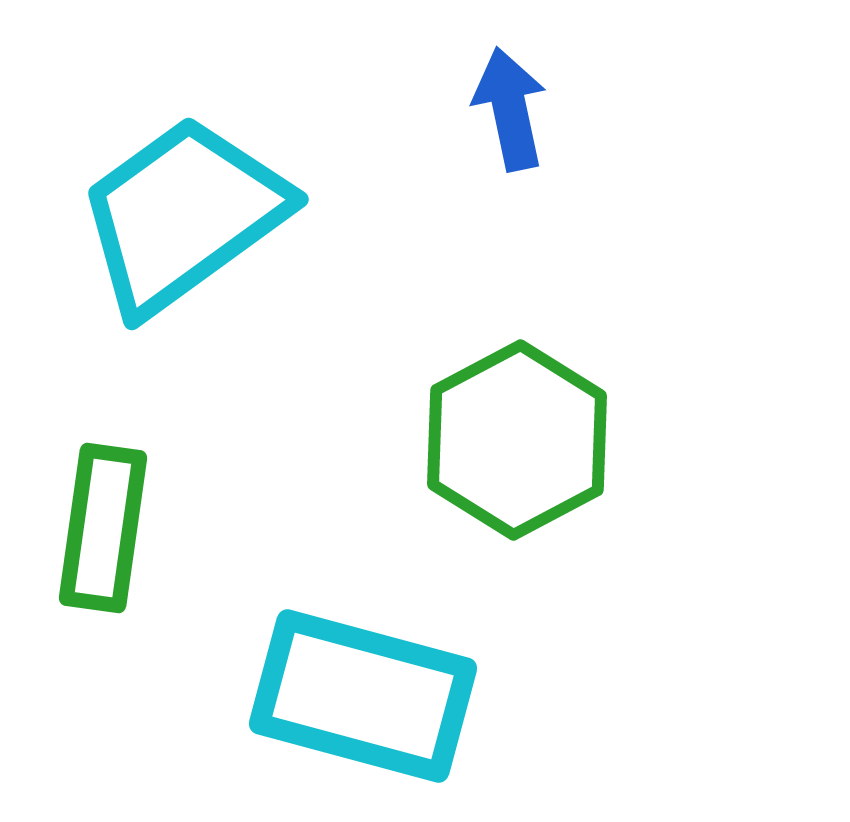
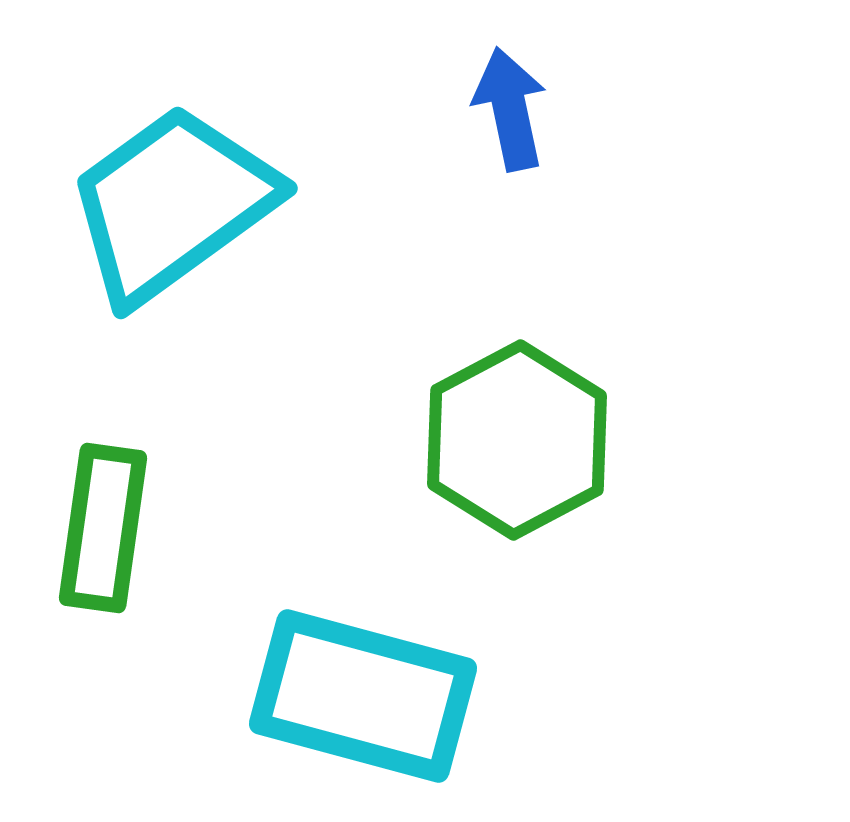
cyan trapezoid: moved 11 px left, 11 px up
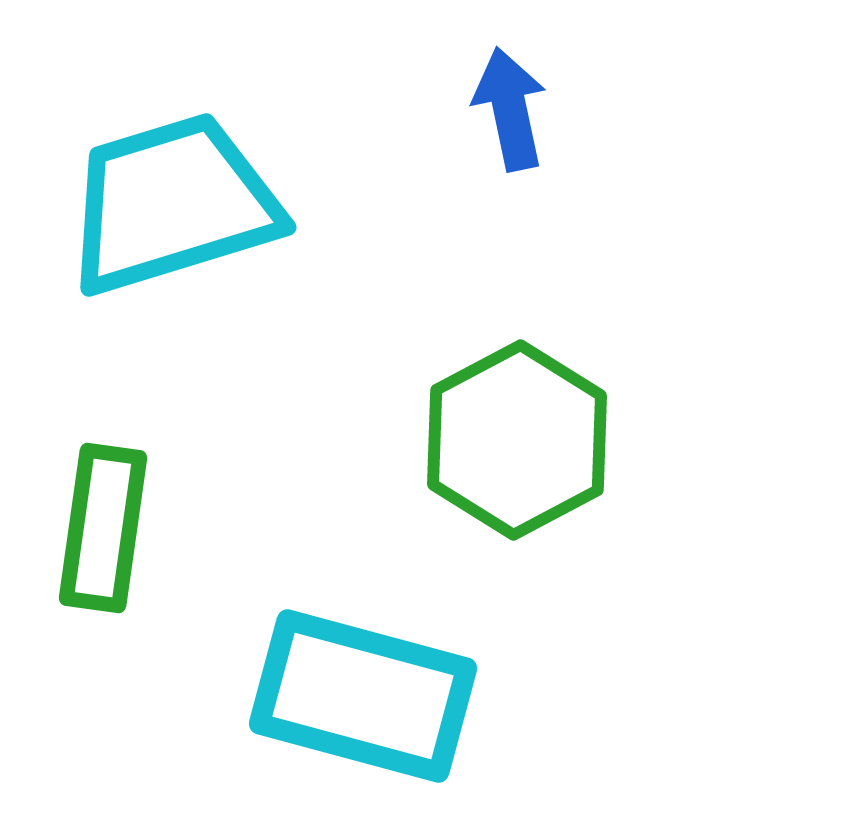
cyan trapezoid: rotated 19 degrees clockwise
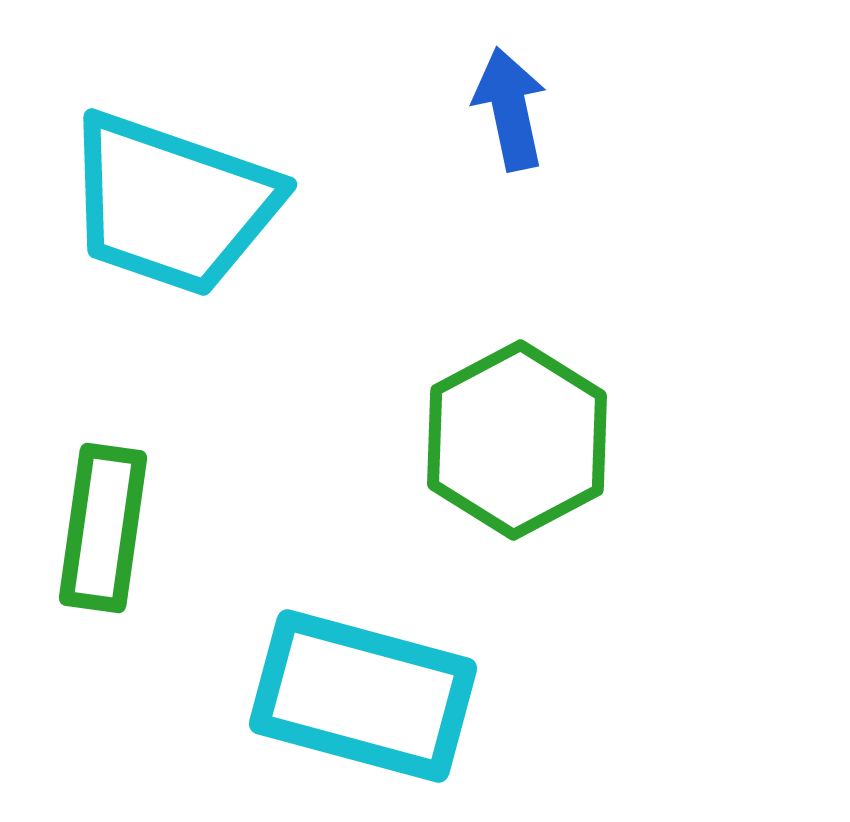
cyan trapezoid: rotated 144 degrees counterclockwise
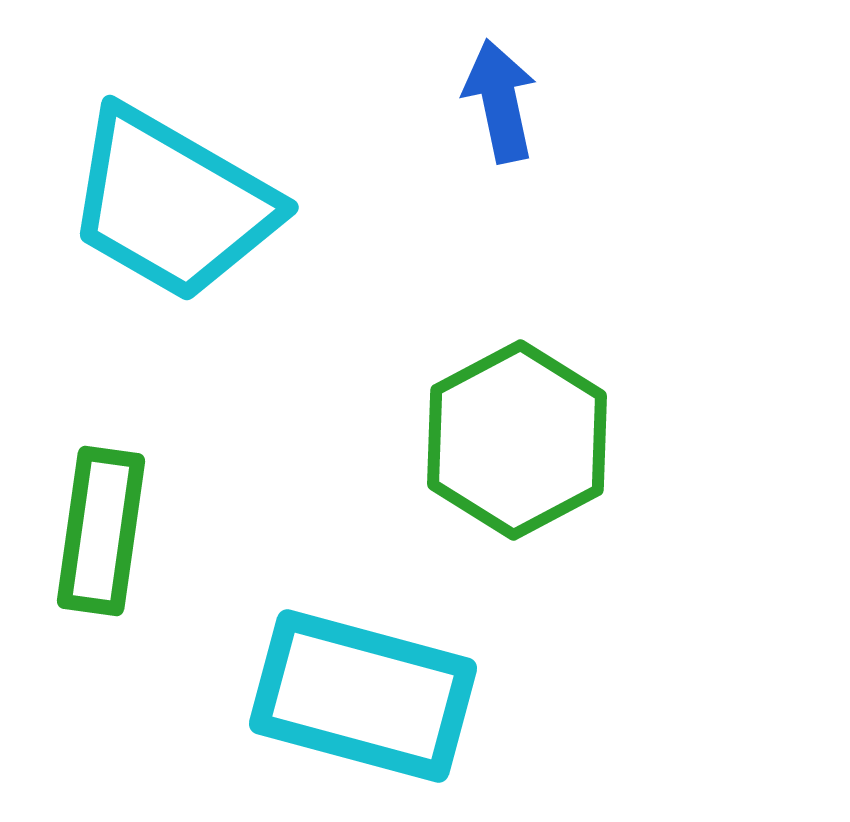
blue arrow: moved 10 px left, 8 px up
cyan trapezoid: rotated 11 degrees clockwise
green rectangle: moved 2 px left, 3 px down
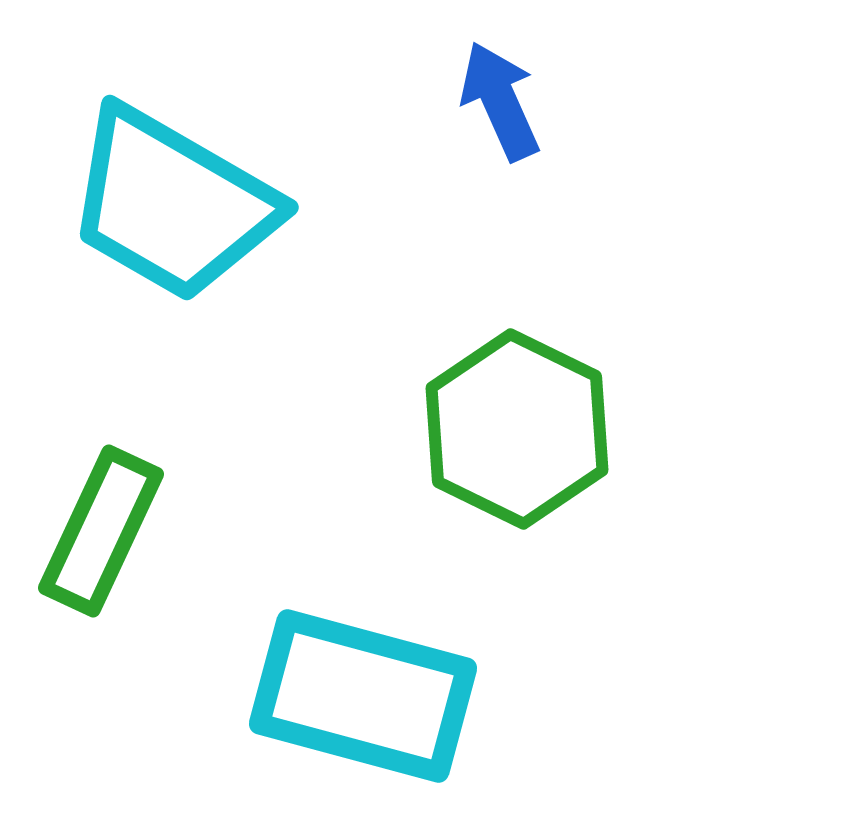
blue arrow: rotated 12 degrees counterclockwise
green hexagon: moved 11 px up; rotated 6 degrees counterclockwise
green rectangle: rotated 17 degrees clockwise
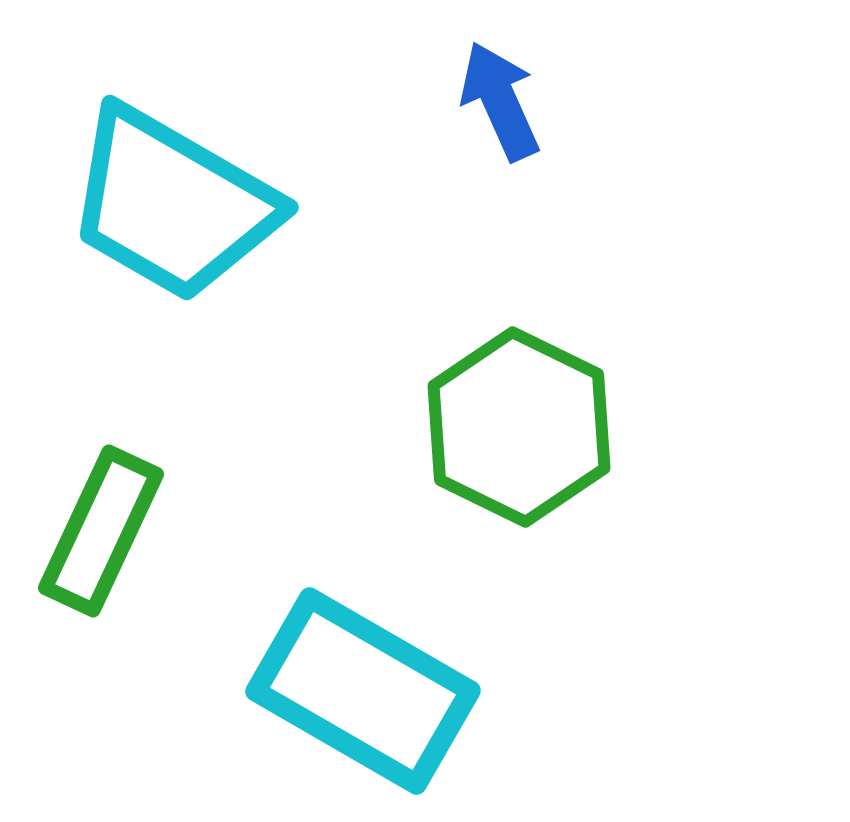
green hexagon: moved 2 px right, 2 px up
cyan rectangle: moved 5 px up; rotated 15 degrees clockwise
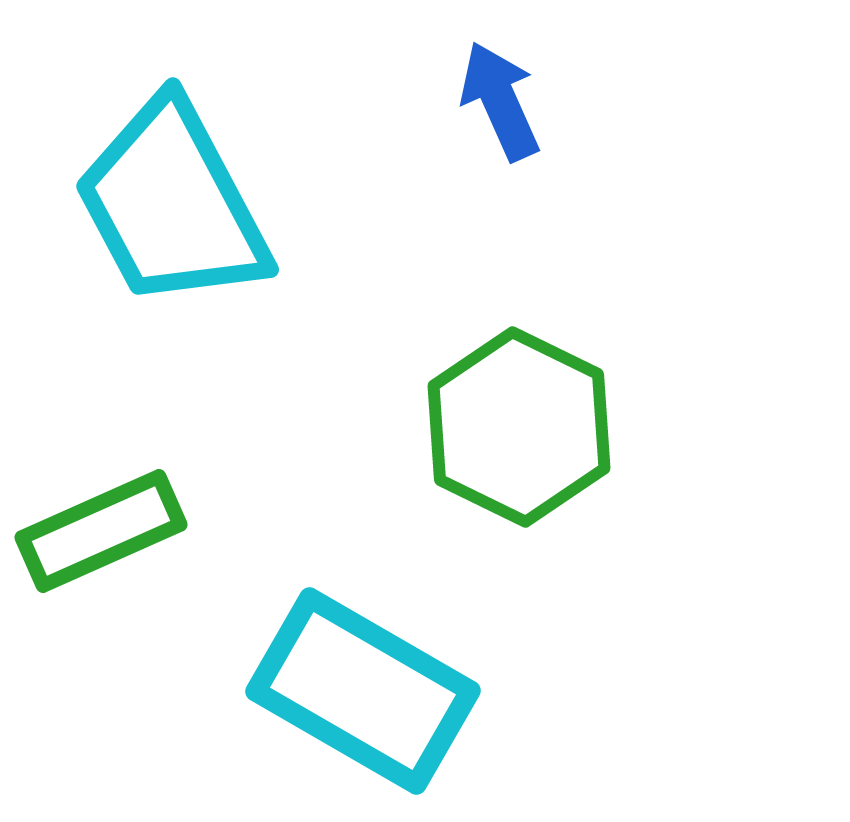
cyan trapezoid: rotated 32 degrees clockwise
green rectangle: rotated 41 degrees clockwise
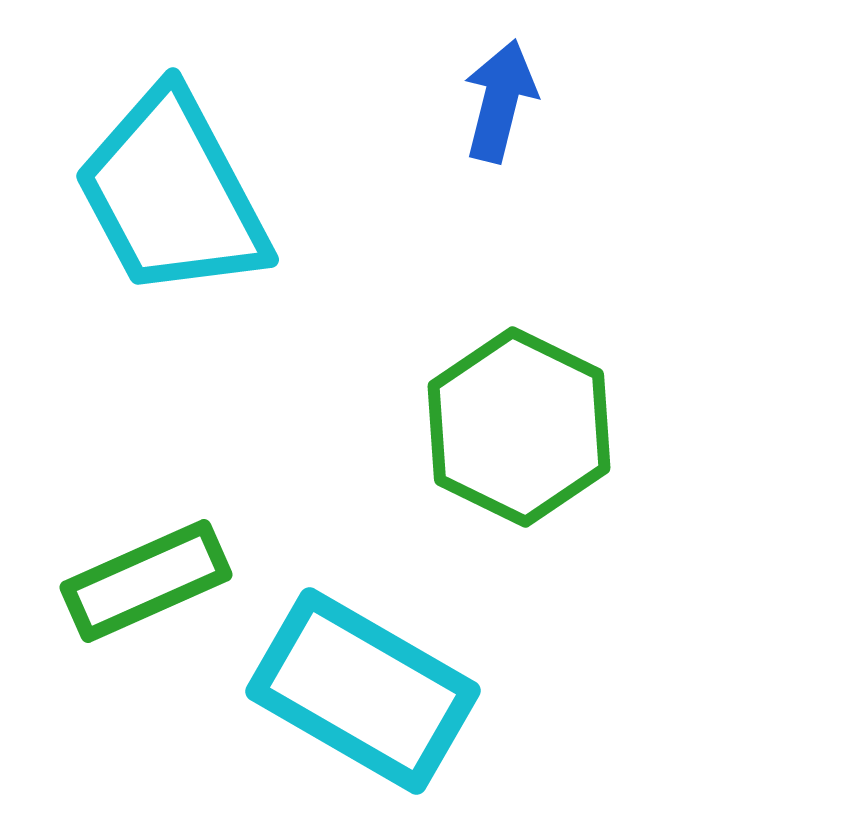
blue arrow: rotated 38 degrees clockwise
cyan trapezoid: moved 10 px up
green rectangle: moved 45 px right, 50 px down
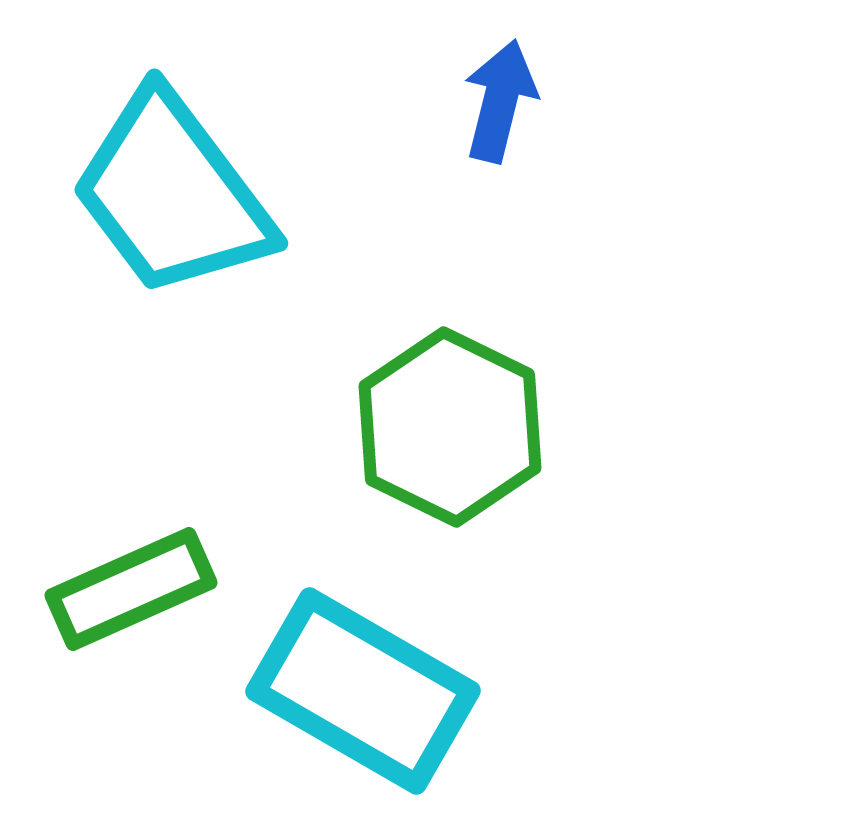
cyan trapezoid: rotated 9 degrees counterclockwise
green hexagon: moved 69 px left
green rectangle: moved 15 px left, 8 px down
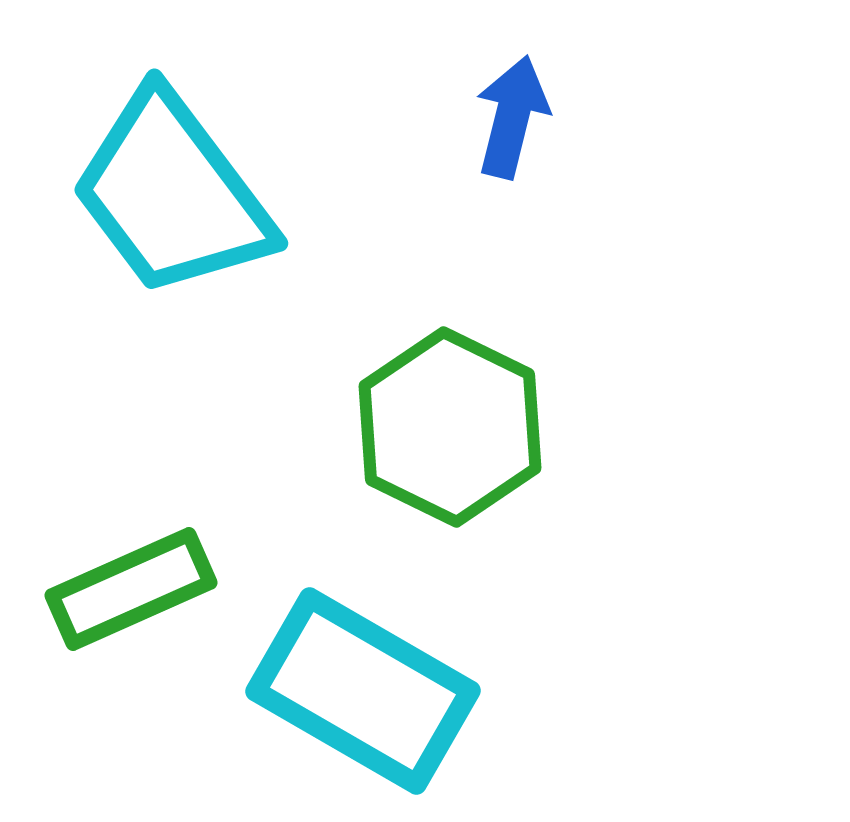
blue arrow: moved 12 px right, 16 px down
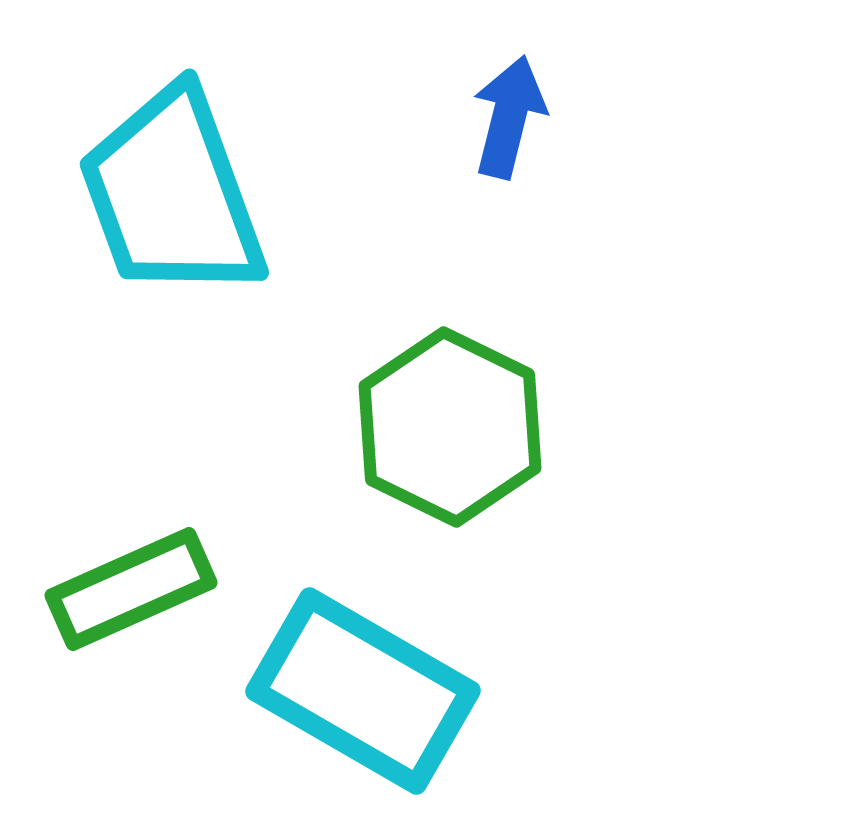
blue arrow: moved 3 px left
cyan trapezoid: rotated 17 degrees clockwise
